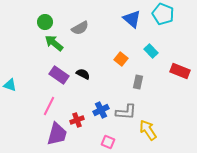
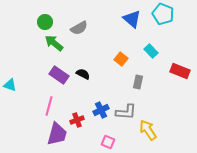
gray semicircle: moved 1 px left
pink line: rotated 12 degrees counterclockwise
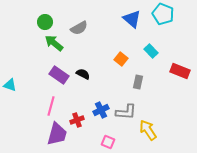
pink line: moved 2 px right
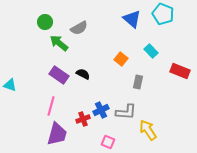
green arrow: moved 5 px right
red cross: moved 6 px right, 1 px up
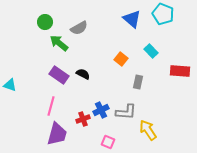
red rectangle: rotated 18 degrees counterclockwise
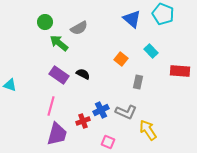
gray L-shape: rotated 20 degrees clockwise
red cross: moved 2 px down
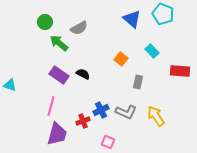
cyan rectangle: moved 1 px right
yellow arrow: moved 8 px right, 14 px up
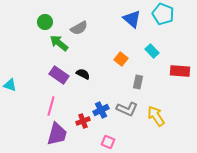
gray L-shape: moved 1 px right, 3 px up
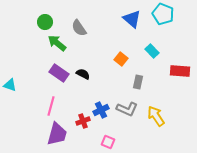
gray semicircle: rotated 84 degrees clockwise
green arrow: moved 2 px left
purple rectangle: moved 2 px up
